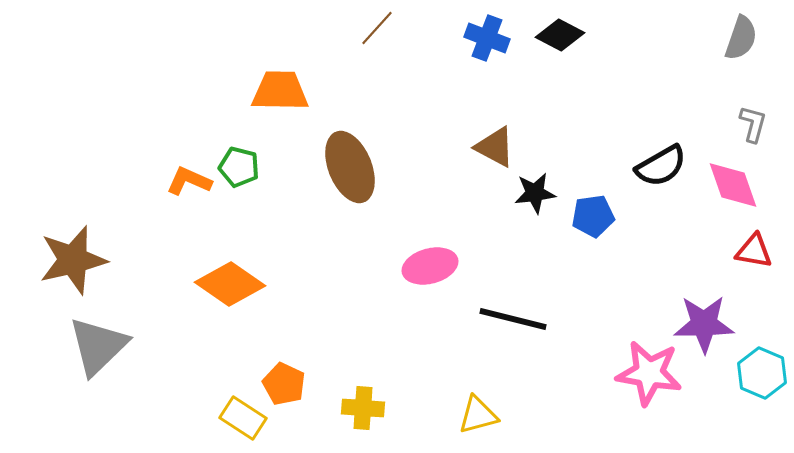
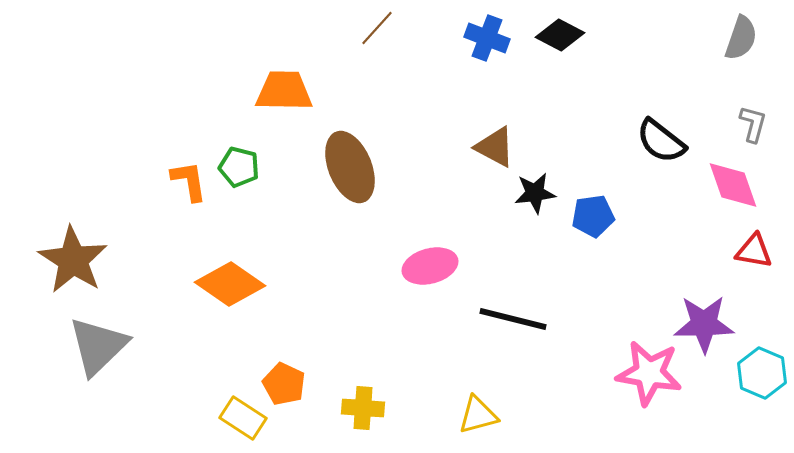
orange trapezoid: moved 4 px right
black semicircle: moved 25 px up; rotated 68 degrees clockwise
orange L-shape: rotated 57 degrees clockwise
brown star: rotated 26 degrees counterclockwise
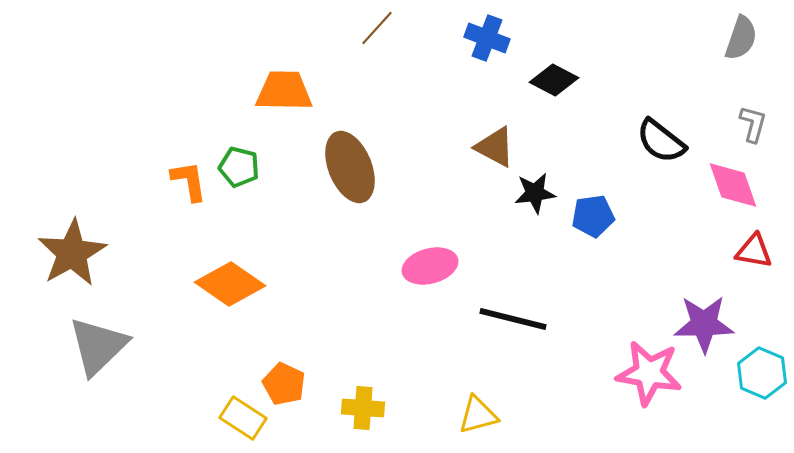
black diamond: moved 6 px left, 45 px down
brown star: moved 1 px left, 7 px up; rotated 10 degrees clockwise
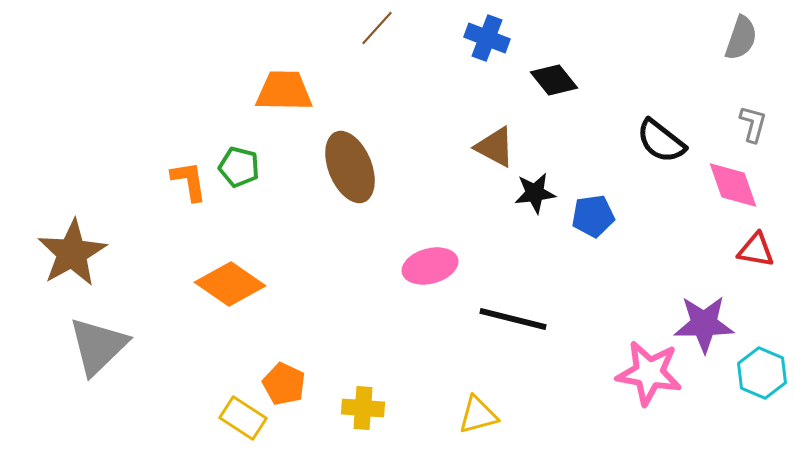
black diamond: rotated 24 degrees clockwise
red triangle: moved 2 px right, 1 px up
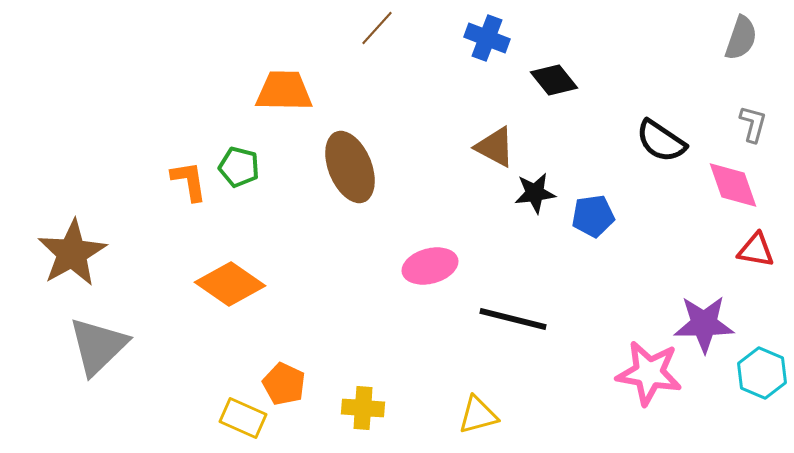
black semicircle: rotated 4 degrees counterclockwise
yellow rectangle: rotated 9 degrees counterclockwise
